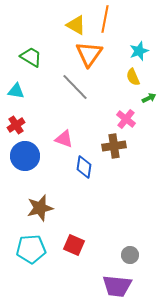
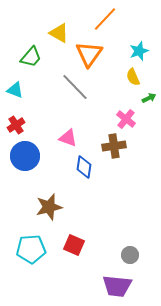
orange line: rotated 32 degrees clockwise
yellow triangle: moved 17 px left, 8 px down
green trapezoid: rotated 100 degrees clockwise
cyan triangle: moved 1 px left, 1 px up; rotated 12 degrees clockwise
pink triangle: moved 4 px right, 1 px up
brown star: moved 9 px right, 1 px up
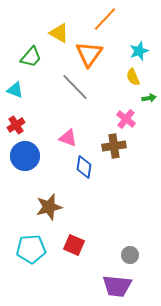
green arrow: rotated 16 degrees clockwise
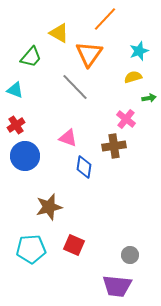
yellow semicircle: rotated 96 degrees clockwise
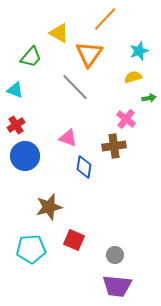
red square: moved 5 px up
gray circle: moved 15 px left
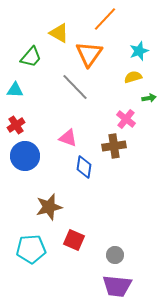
cyan triangle: rotated 18 degrees counterclockwise
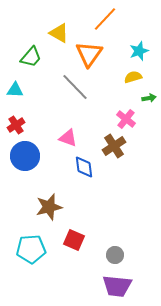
brown cross: rotated 25 degrees counterclockwise
blue diamond: rotated 15 degrees counterclockwise
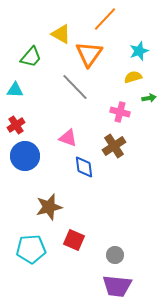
yellow triangle: moved 2 px right, 1 px down
pink cross: moved 6 px left, 7 px up; rotated 24 degrees counterclockwise
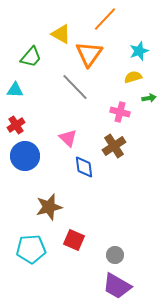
pink triangle: rotated 24 degrees clockwise
purple trapezoid: rotated 24 degrees clockwise
